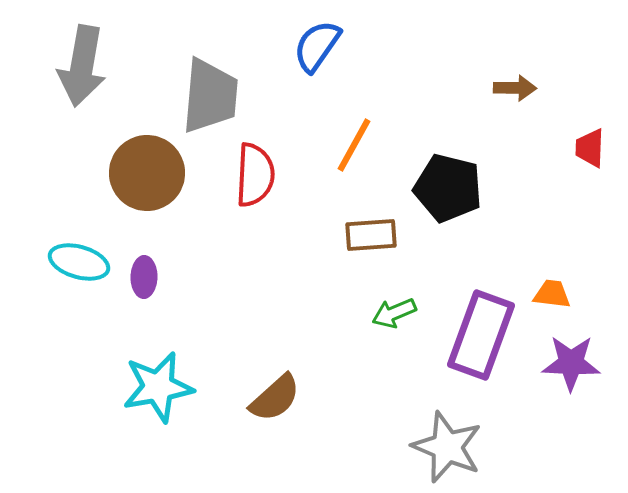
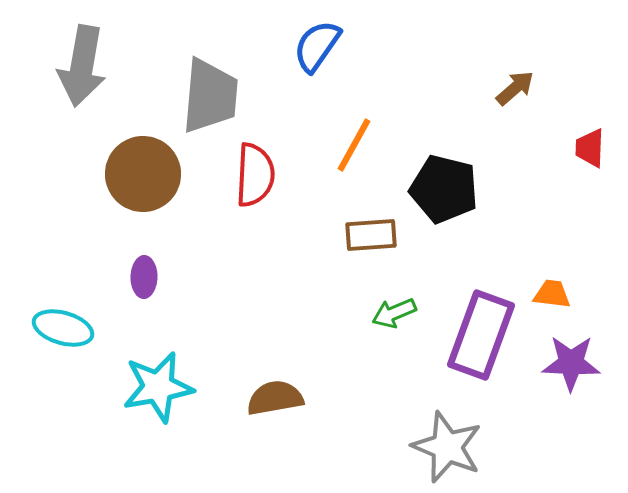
brown arrow: rotated 42 degrees counterclockwise
brown circle: moved 4 px left, 1 px down
black pentagon: moved 4 px left, 1 px down
cyan ellipse: moved 16 px left, 66 px down
brown semicircle: rotated 148 degrees counterclockwise
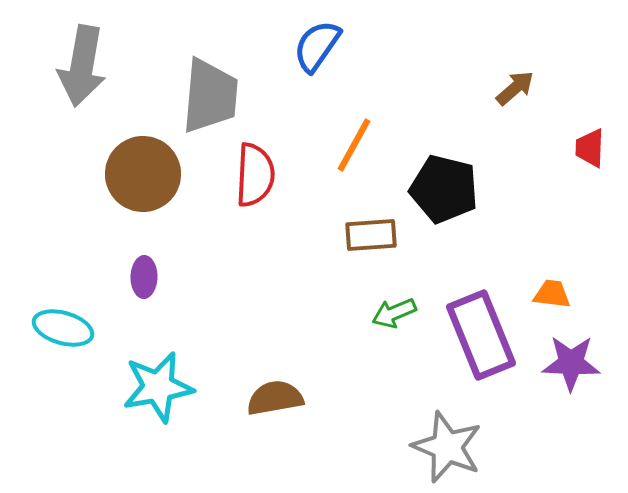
purple rectangle: rotated 42 degrees counterclockwise
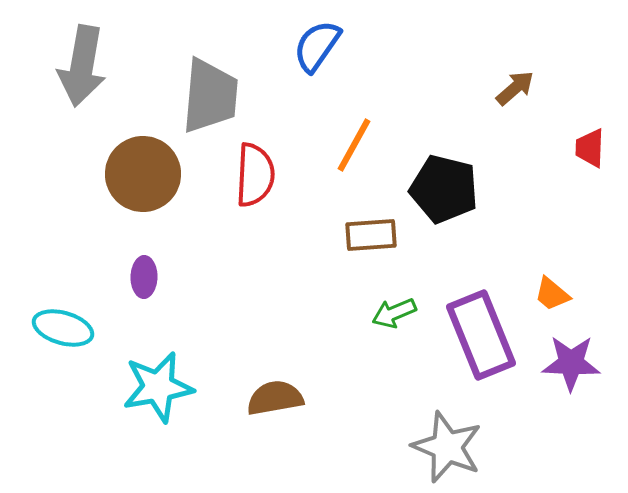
orange trapezoid: rotated 147 degrees counterclockwise
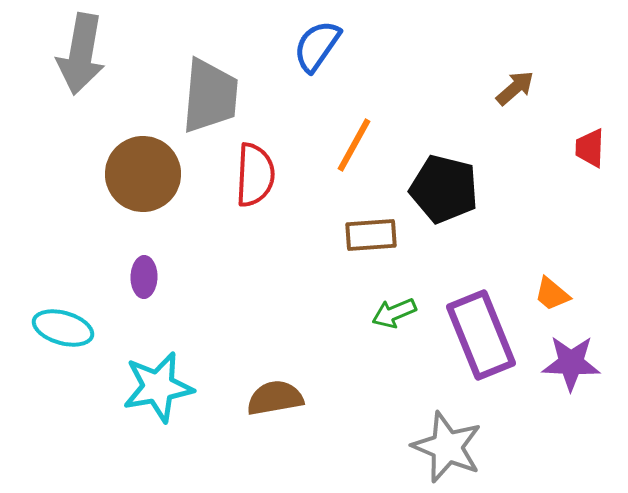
gray arrow: moved 1 px left, 12 px up
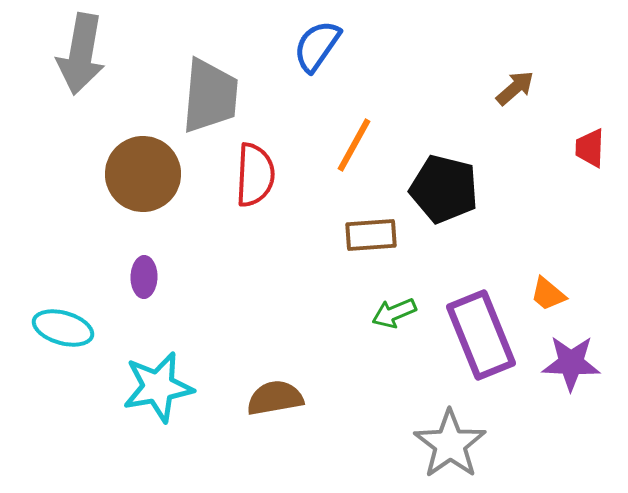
orange trapezoid: moved 4 px left
gray star: moved 3 px right, 3 px up; rotated 14 degrees clockwise
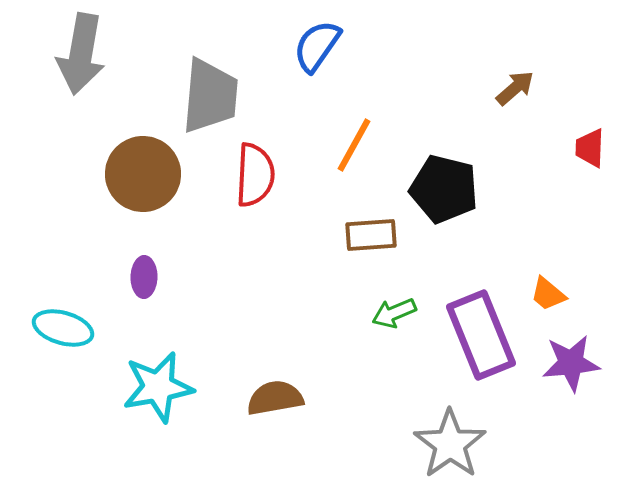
purple star: rotated 8 degrees counterclockwise
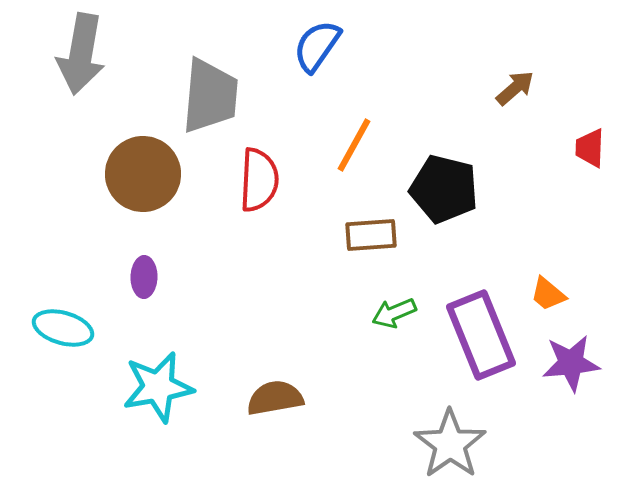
red semicircle: moved 4 px right, 5 px down
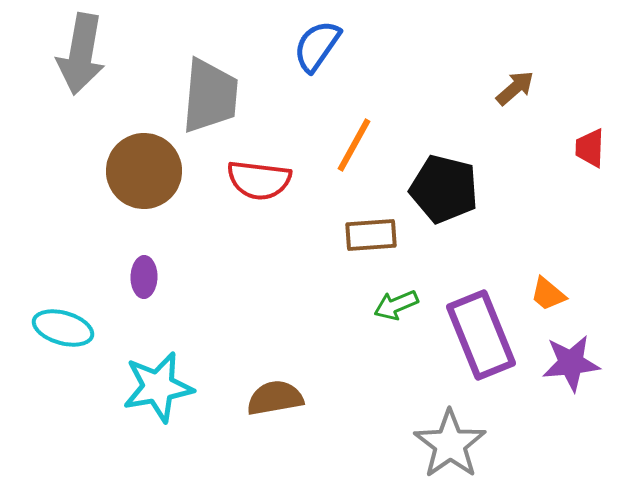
brown circle: moved 1 px right, 3 px up
red semicircle: rotated 94 degrees clockwise
green arrow: moved 2 px right, 8 px up
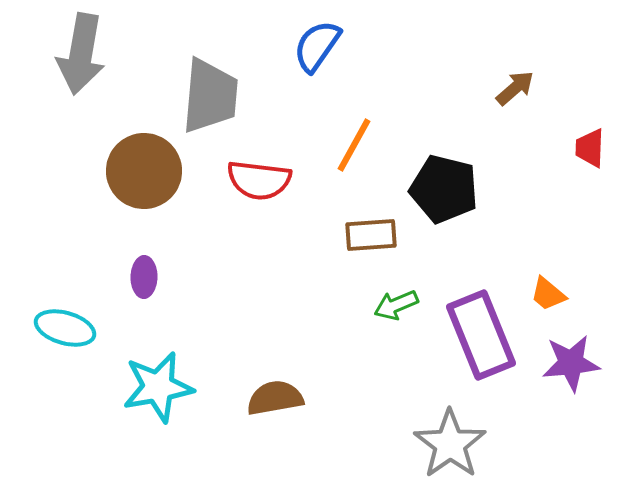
cyan ellipse: moved 2 px right
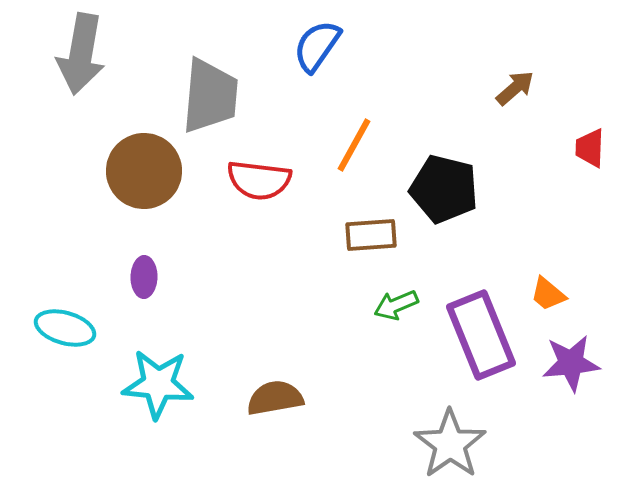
cyan star: moved 3 px up; rotated 16 degrees clockwise
